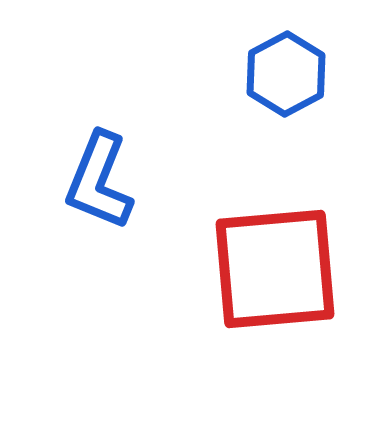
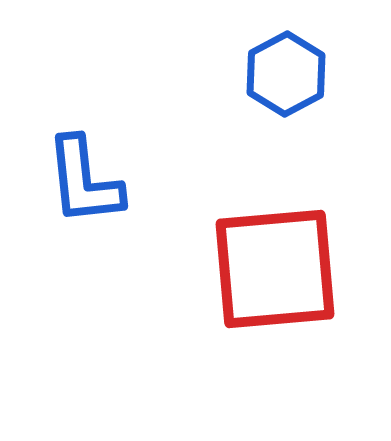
blue L-shape: moved 15 px left; rotated 28 degrees counterclockwise
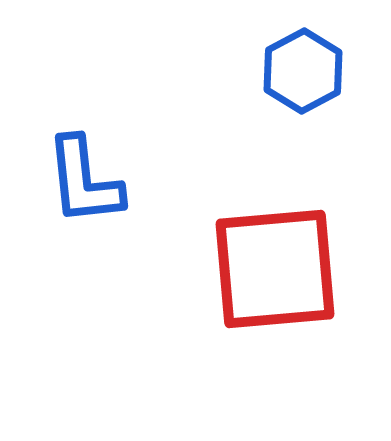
blue hexagon: moved 17 px right, 3 px up
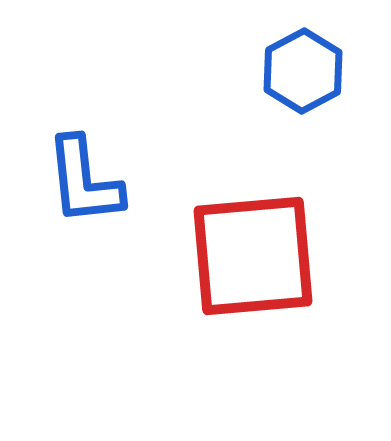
red square: moved 22 px left, 13 px up
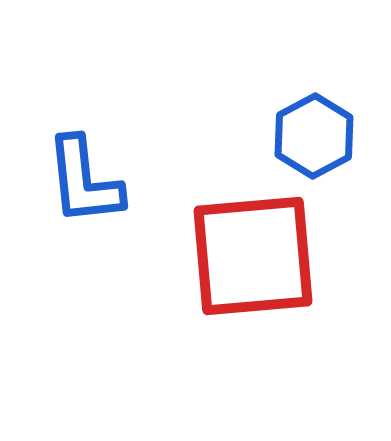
blue hexagon: moved 11 px right, 65 px down
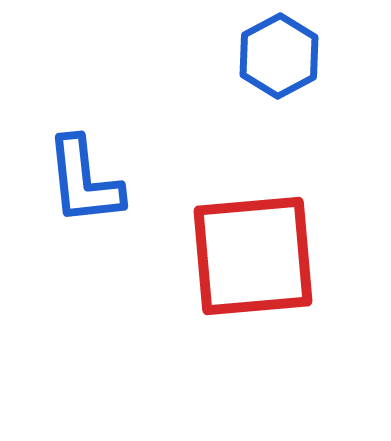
blue hexagon: moved 35 px left, 80 px up
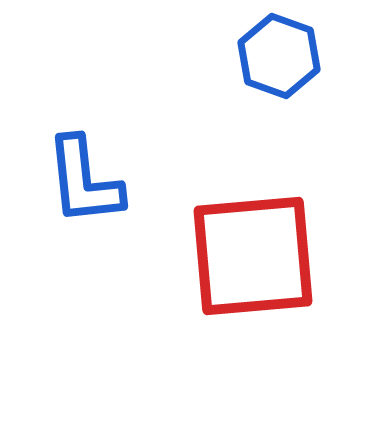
blue hexagon: rotated 12 degrees counterclockwise
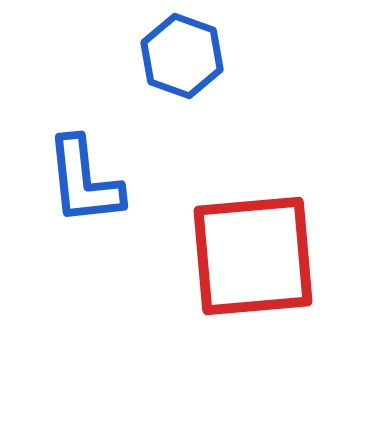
blue hexagon: moved 97 px left
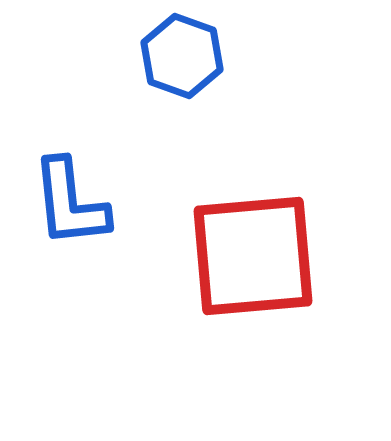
blue L-shape: moved 14 px left, 22 px down
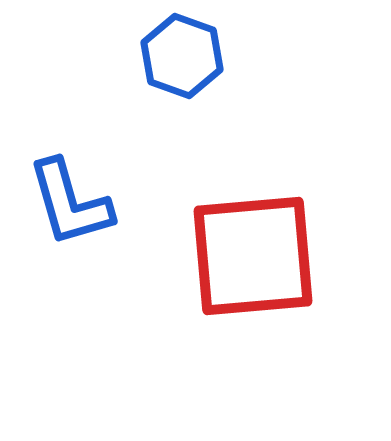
blue L-shape: rotated 10 degrees counterclockwise
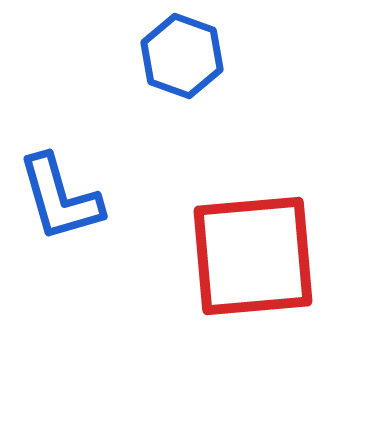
blue L-shape: moved 10 px left, 5 px up
